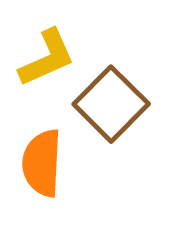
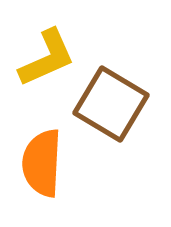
brown square: rotated 14 degrees counterclockwise
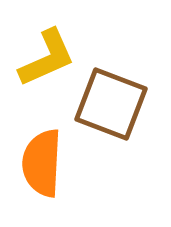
brown square: rotated 10 degrees counterclockwise
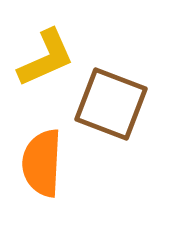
yellow L-shape: moved 1 px left
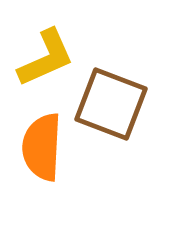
orange semicircle: moved 16 px up
